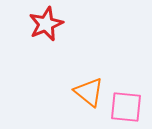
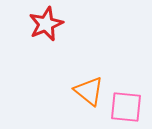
orange triangle: moved 1 px up
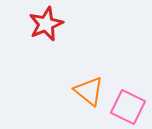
pink square: moved 2 px right; rotated 20 degrees clockwise
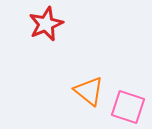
pink square: rotated 8 degrees counterclockwise
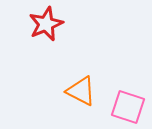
orange triangle: moved 8 px left; rotated 12 degrees counterclockwise
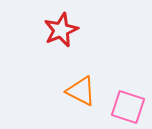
red star: moved 15 px right, 6 px down
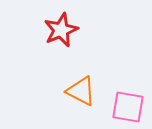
pink square: rotated 8 degrees counterclockwise
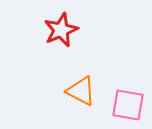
pink square: moved 2 px up
